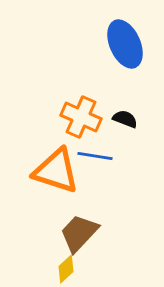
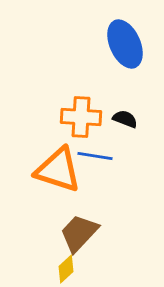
orange cross: rotated 21 degrees counterclockwise
orange triangle: moved 2 px right, 1 px up
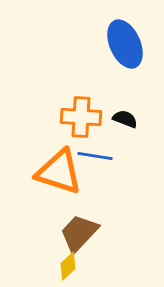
orange triangle: moved 1 px right, 2 px down
yellow diamond: moved 2 px right, 3 px up
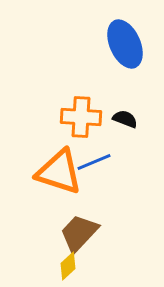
blue line: moved 1 px left, 6 px down; rotated 32 degrees counterclockwise
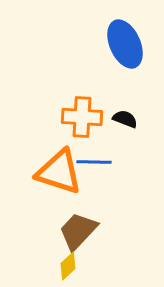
orange cross: moved 1 px right
blue line: rotated 24 degrees clockwise
brown trapezoid: moved 1 px left, 2 px up
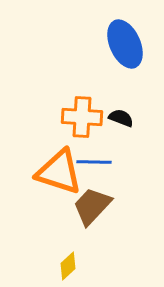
black semicircle: moved 4 px left, 1 px up
brown trapezoid: moved 14 px right, 25 px up
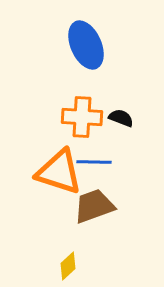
blue ellipse: moved 39 px left, 1 px down
brown trapezoid: moved 2 px right; rotated 27 degrees clockwise
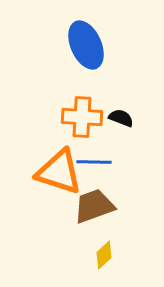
yellow diamond: moved 36 px right, 11 px up
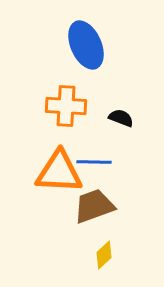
orange cross: moved 16 px left, 11 px up
orange triangle: rotated 15 degrees counterclockwise
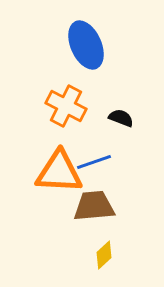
orange cross: rotated 24 degrees clockwise
blue line: rotated 20 degrees counterclockwise
brown trapezoid: rotated 15 degrees clockwise
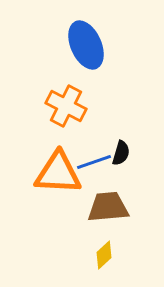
black semicircle: moved 35 px down; rotated 85 degrees clockwise
orange triangle: moved 1 px left, 1 px down
brown trapezoid: moved 14 px right, 1 px down
